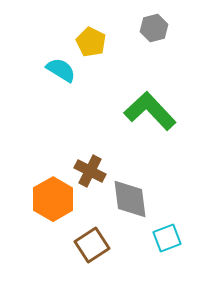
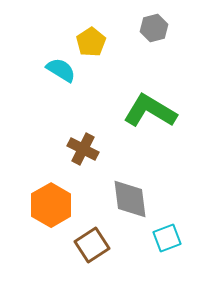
yellow pentagon: rotated 12 degrees clockwise
green L-shape: rotated 16 degrees counterclockwise
brown cross: moved 7 px left, 22 px up
orange hexagon: moved 2 px left, 6 px down
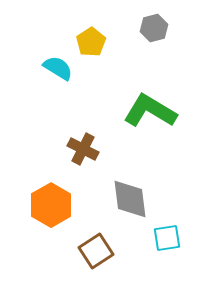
cyan semicircle: moved 3 px left, 2 px up
cyan square: rotated 12 degrees clockwise
brown square: moved 4 px right, 6 px down
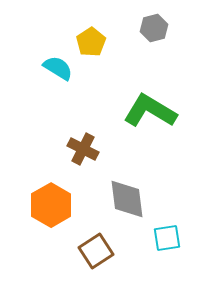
gray diamond: moved 3 px left
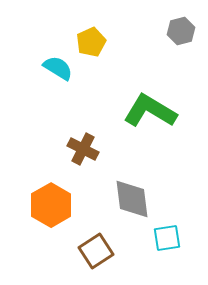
gray hexagon: moved 27 px right, 3 px down
yellow pentagon: rotated 8 degrees clockwise
gray diamond: moved 5 px right
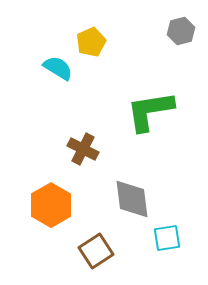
green L-shape: rotated 40 degrees counterclockwise
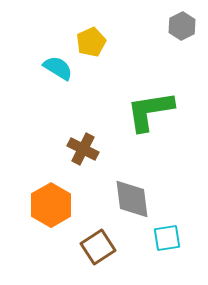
gray hexagon: moved 1 px right, 5 px up; rotated 12 degrees counterclockwise
brown square: moved 2 px right, 4 px up
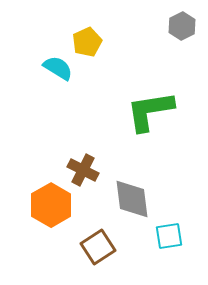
yellow pentagon: moved 4 px left
brown cross: moved 21 px down
cyan square: moved 2 px right, 2 px up
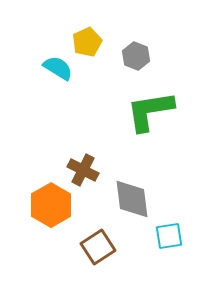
gray hexagon: moved 46 px left, 30 px down; rotated 12 degrees counterclockwise
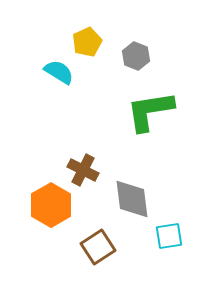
cyan semicircle: moved 1 px right, 4 px down
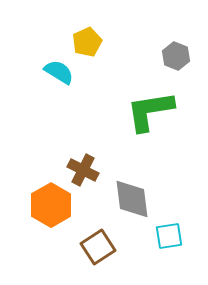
gray hexagon: moved 40 px right
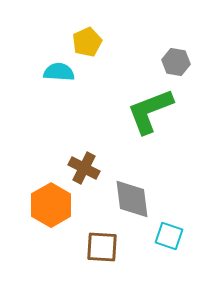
gray hexagon: moved 6 px down; rotated 12 degrees counterclockwise
cyan semicircle: rotated 28 degrees counterclockwise
green L-shape: rotated 12 degrees counterclockwise
brown cross: moved 1 px right, 2 px up
cyan square: rotated 28 degrees clockwise
brown square: moved 4 px right; rotated 36 degrees clockwise
